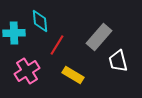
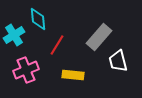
cyan diamond: moved 2 px left, 2 px up
cyan cross: moved 2 px down; rotated 30 degrees counterclockwise
pink cross: moved 1 px left, 1 px up; rotated 10 degrees clockwise
yellow rectangle: rotated 25 degrees counterclockwise
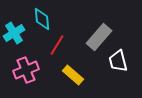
cyan diamond: moved 4 px right
cyan cross: moved 2 px up
yellow rectangle: rotated 35 degrees clockwise
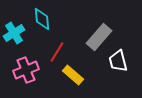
red line: moved 7 px down
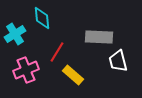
cyan diamond: moved 1 px up
cyan cross: moved 1 px right, 1 px down
gray rectangle: rotated 52 degrees clockwise
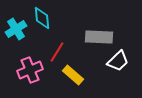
cyan cross: moved 1 px right, 5 px up
white trapezoid: rotated 120 degrees counterclockwise
pink cross: moved 4 px right
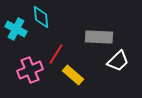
cyan diamond: moved 1 px left, 1 px up
cyan cross: rotated 30 degrees counterclockwise
red line: moved 1 px left, 2 px down
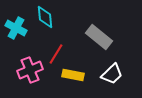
cyan diamond: moved 4 px right
cyan cross: moved 1 px up
gray rectangle: rotated 36 degrees clockwise
white trapezoid: moved 6 px left, 13 px down
yellow rectangle: rotated 30 degrees counterclockwise
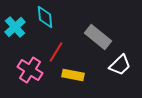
cyan cross: moved 1 px left, 1 px up; rotated 20 degrees clockwise
gray rectangle: moved 1 px left
red line: moved 2 px up
pink cross: rotated 35 degrees counterclockwise
white trapezoid: moved 8 px right, 9 px up
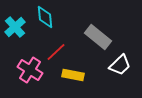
red line: rotated 15 degrees clockwise
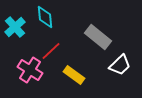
red line: moved 5 px left, 1 px up
yellow rectangle: moved 1 px right; rotated 25 degrees clockwise
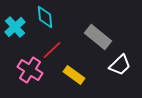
red line: moved 1 px right, 1 px up
